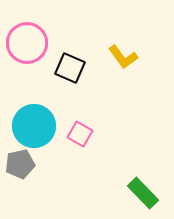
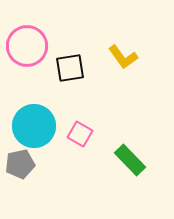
pink circle: moved 3 px down
black square: rotated 32 degrees counterclockwise
green rectangle: moved 13 px left, 33 px up
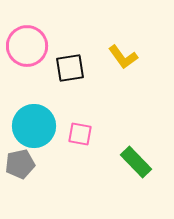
pink square: rotated 20 degrees counterclockwise
green rectangle: moved 6 px right, 2 px down
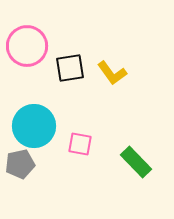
yellow L-shape: moved 11 px left, 16 px down
pink square: moved 10 px down
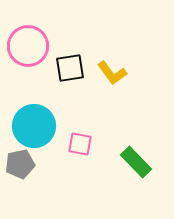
pink circle: moved 1 px right
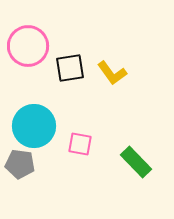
gray pentagon: rotated 20 degrees clockwise
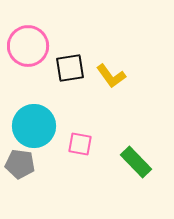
yellow L-shape: moved 1 px left, 3 px down
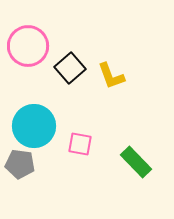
black square: rotated 32 degrees counterclockwise
yellow L-shape: rotated 16 degrees clockwise
